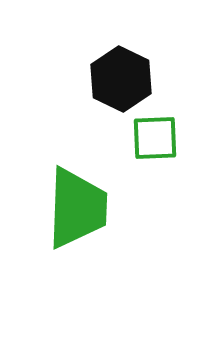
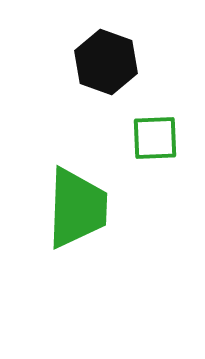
black hexagon: moved 15 px left, 17 px up; rotated 6 degrees counterclockwise
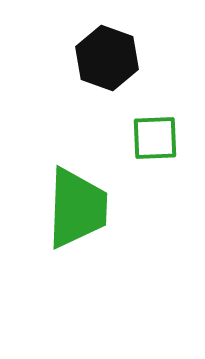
black hexagon: moved 1 px right, 4 px up
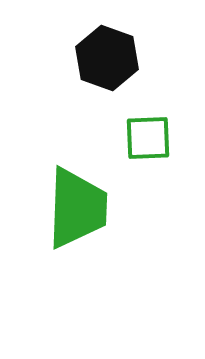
green square: moved 7 px left
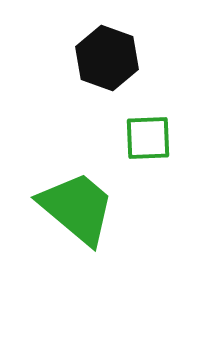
green trapezoid: rotated 52 degrees counterclockwise
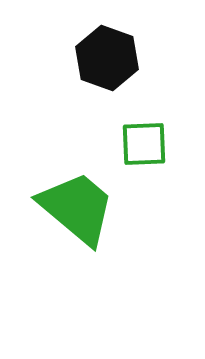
green square: moved 4 px left, 6 px down
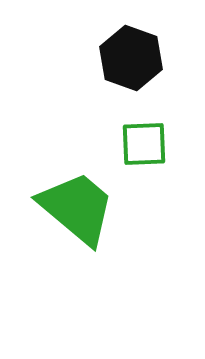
black hexagon: moved 24 px right
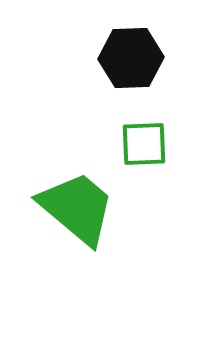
black hexagon: rotated 22 degrees counterclockwise
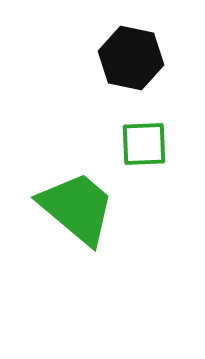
black hexagon: rotated 14 degrees clockwise
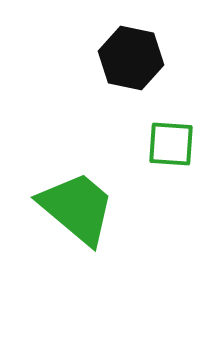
green square: moved 27 px right; rotated 6 degrees clockwise
